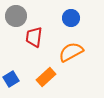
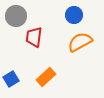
blue circle: moved 3 px right, 3 px up
orange semicircle: moved 9 px right, 10 px up
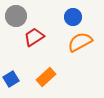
blue circle: moved 1 px left, 2 px down
red trapezoid: rotated 50 degrees clockwise
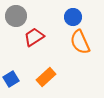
orange semicircle: rotated 85 degrees counterclockwise
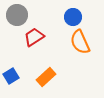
gray circle: moved 1 px right, 1 px up
blue square: moved 3 px up
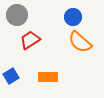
red trapezoid: moved 4 px left, 3 px down
orange semicircle: rotated 25 degrees counterclockwise
orange rectangle: moved 2 px right; rotated 42 degrees clockwise
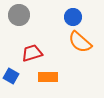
gray circle: moved 2 px right
red trapezoid: moved 2 px right, 13 px down; rotated 15 degrees clockwise
blue square: rotated 28 degrees counterclockwise
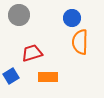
blue circle: moved 1 px left, 1 px down
orange semicircle: rotated 50 degrees clockwise
blue square: rotated 28 degrees clockwise
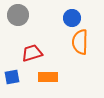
gray circle: moved 1 px left
blue square: moved 1 px right, 1 px down; rotated 21 degrees clockwise
